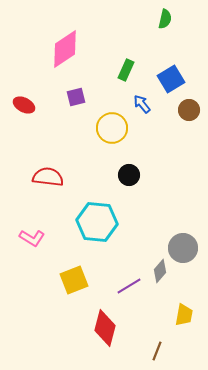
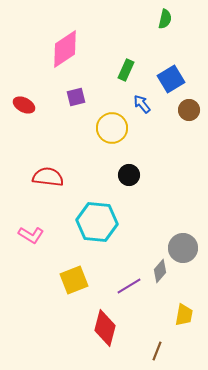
pink L-shape: moved 1 px left, 3 px up
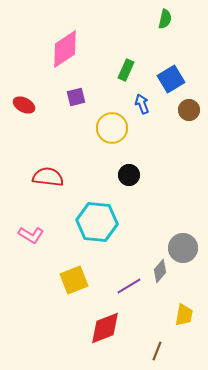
blue arrow: rotated 18 degrees clockwise
red diamond: rotated 54 degrees clockwise
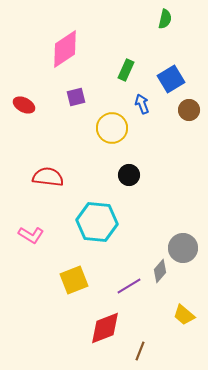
yellow trapezoid: rotated 120 degrees clockwise
brown line: moved 17 px left
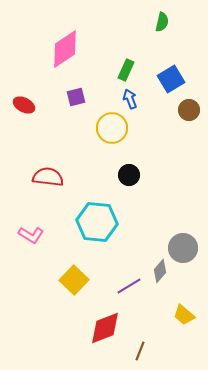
green semicircle: moved 3 px left, 3 px down
blue arrow: moved 12 px left, 5 px up
yellow square: rotated 24 degrees counterclockwise
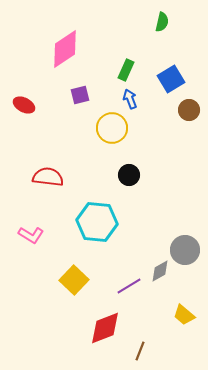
purple square: moved 4 px right, 2 px up
gray circle: moved 2 px right, 2 px down
gray diamond: rotated 20 degrees clockwise
